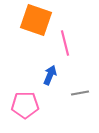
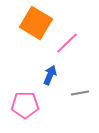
orange square: moved 3 px down; rotated 12 degrees clockwise
pink line: moved 2 px right; rotated 60 degrees clockwise
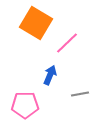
gray line: moved 1 px down
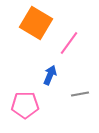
pink line: moved 2 px right; rotated 10 degrees counterclockwise
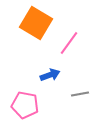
blue arrow: rotated 48 degrees clockwise
pink pentagon: rotated 12 degrees clockwise
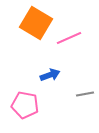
pink line: moved 5 px up; rotated 30 degrees clockwise
gray line: moved 5 px right
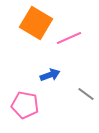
gray line: moved 1 px right; rotated 48 degrees clockwise
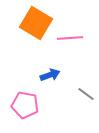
pink line: moved 1 px right; rotated 20 degrees clockwise
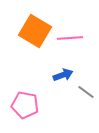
orange square: moved 1 px left, 8 px down
blue arrow: moved 13 px right
gray line: moved 2 px up
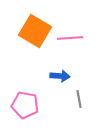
blue arrow: moved 3 px left, 1 px down; rotated 24 degrees clockwise
gray line: moved 7 px left, 7 px down; rotated 42 degrees clockwise
